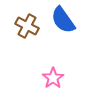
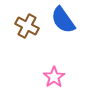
pink star: moved 1 px right, 1 px up
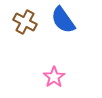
brown cross: moved 2 px left, 4 px up
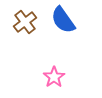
brown cross: rotated 25 degrees clockwise
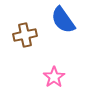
brown cross: moved 13 px down; rotated 25 degrees clockwise
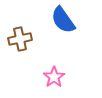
brown cross: moved 5 px left, 4 px down
